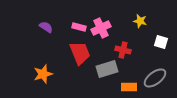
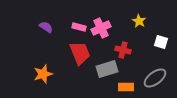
yellow star: moved 1 px left; rotated 16 degrees clockwise
orange rectangle: moved 3 px left
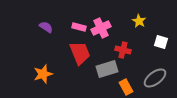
orange rectangle: rotated 63 degrees clockwise
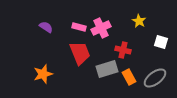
orange rectangle: moved 3 px right, 10 px up
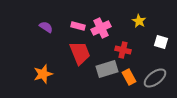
pink rectangle: moved 1 px left, 1 px up
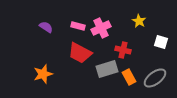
red trapezoid: rotated 140 degrees clockwise
